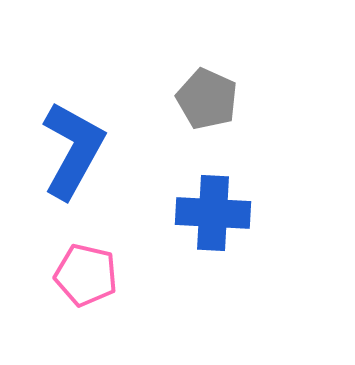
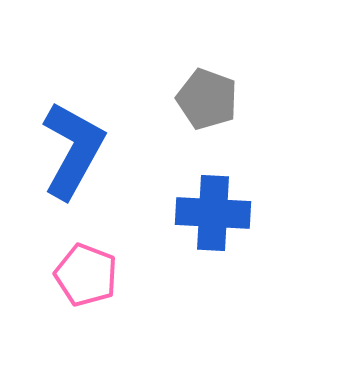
gray pentagon: rotated 4 degrees counterclockwise
pink pentagon: rotated 8 degrees clockwise
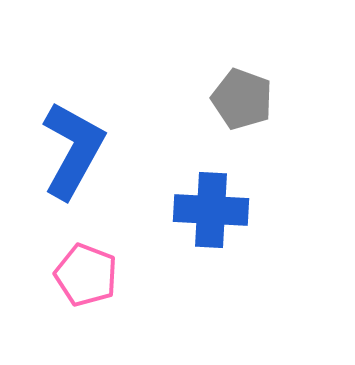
gray pentagon: moved 35 px right
blue cross: moved 2 px left, 3 px up
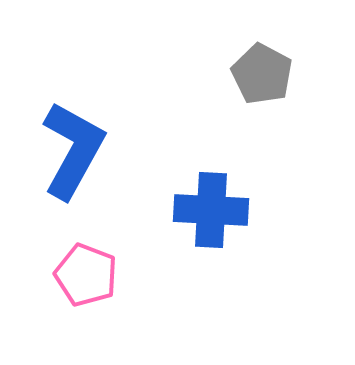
gray pentagon: moved 20 px right, 25 px up; rotated 8 degrees clockwise
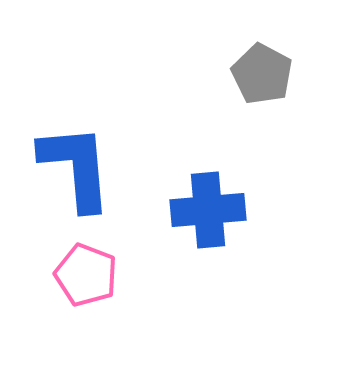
blue L-shape: moved 3 px right, 17 px down; rotated 34 degrees counterclockwise
blue cross: moved 3 px left; rotated 8 degrees counterclockwise
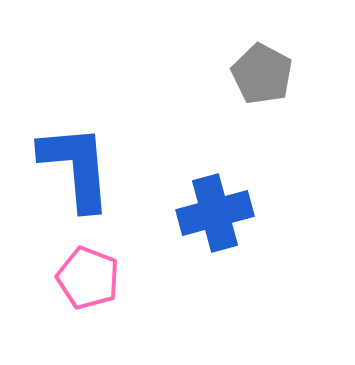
blue cross: moved 7 px right, 3 px down; rotated 10 degrees counterclockwise
pink pentagon: moved 2 px right, 3 px down
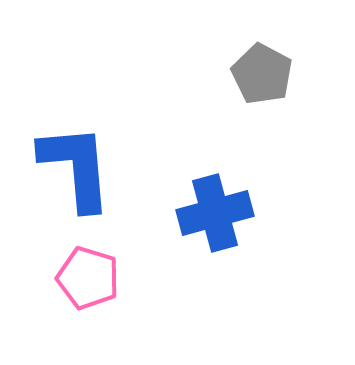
pink pentagon: rotated 4 degrees counterclockwise
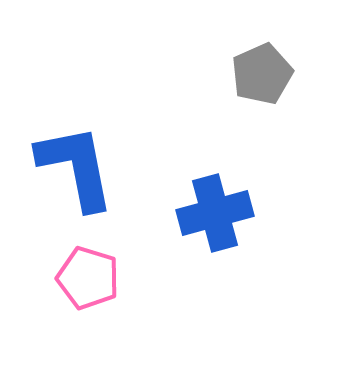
gray pentagon: rotated 20 degrees clockwise
blue L-shape: rotated 6 degrees counterclockwise
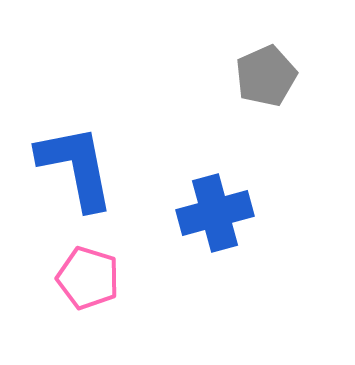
gray pentagon: moved 4 px right, 2 px down
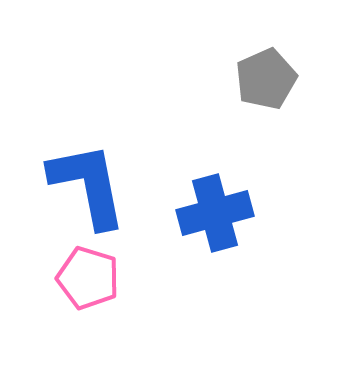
gray pentagon: moved 3 px down
blue L-shape: moved 12 px right, 18 px down
